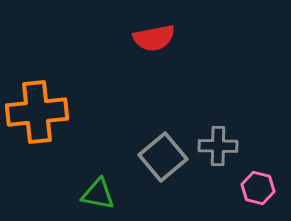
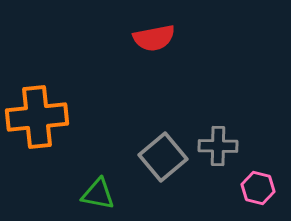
orange cross: moved 5 px down
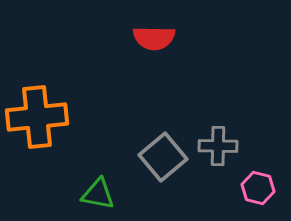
red semicircle: rotated 12 degrees clockwise
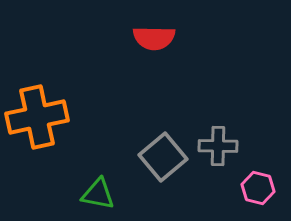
orange cross: rotated 6 degrees counterclockwise
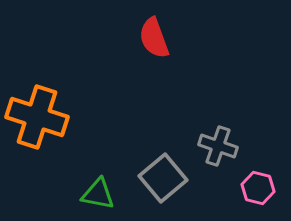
red semicircle: rotated 69 degrees clockwise
orange cross: rotated 30 degrees clockwise
gray cross: rotated 18 degrees clockwise
gray square: moved 21 px down
